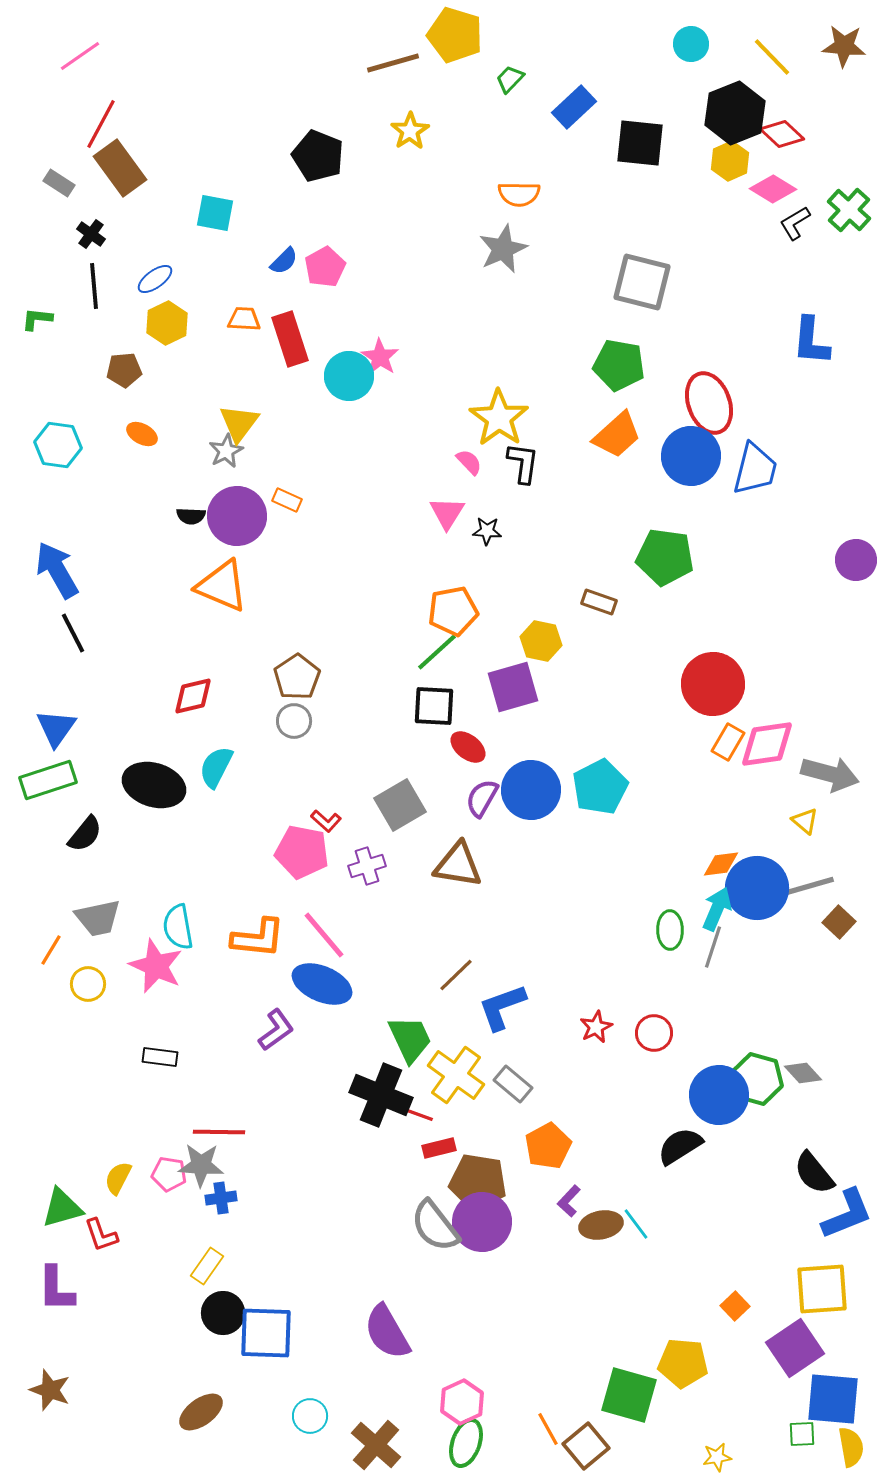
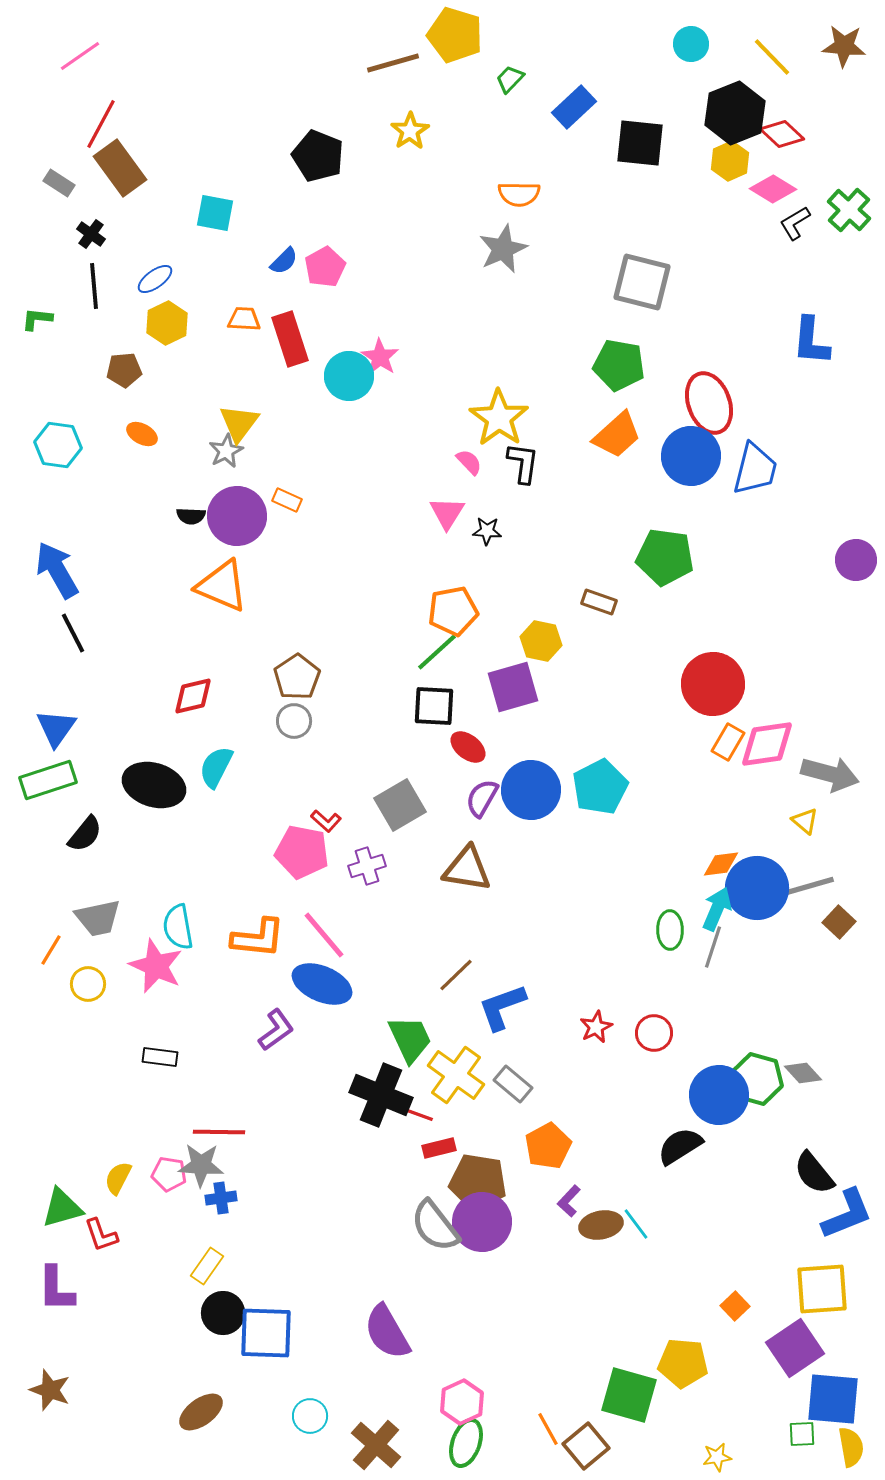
brown triangle at (458, 865): moved 9 px right, 4 px down
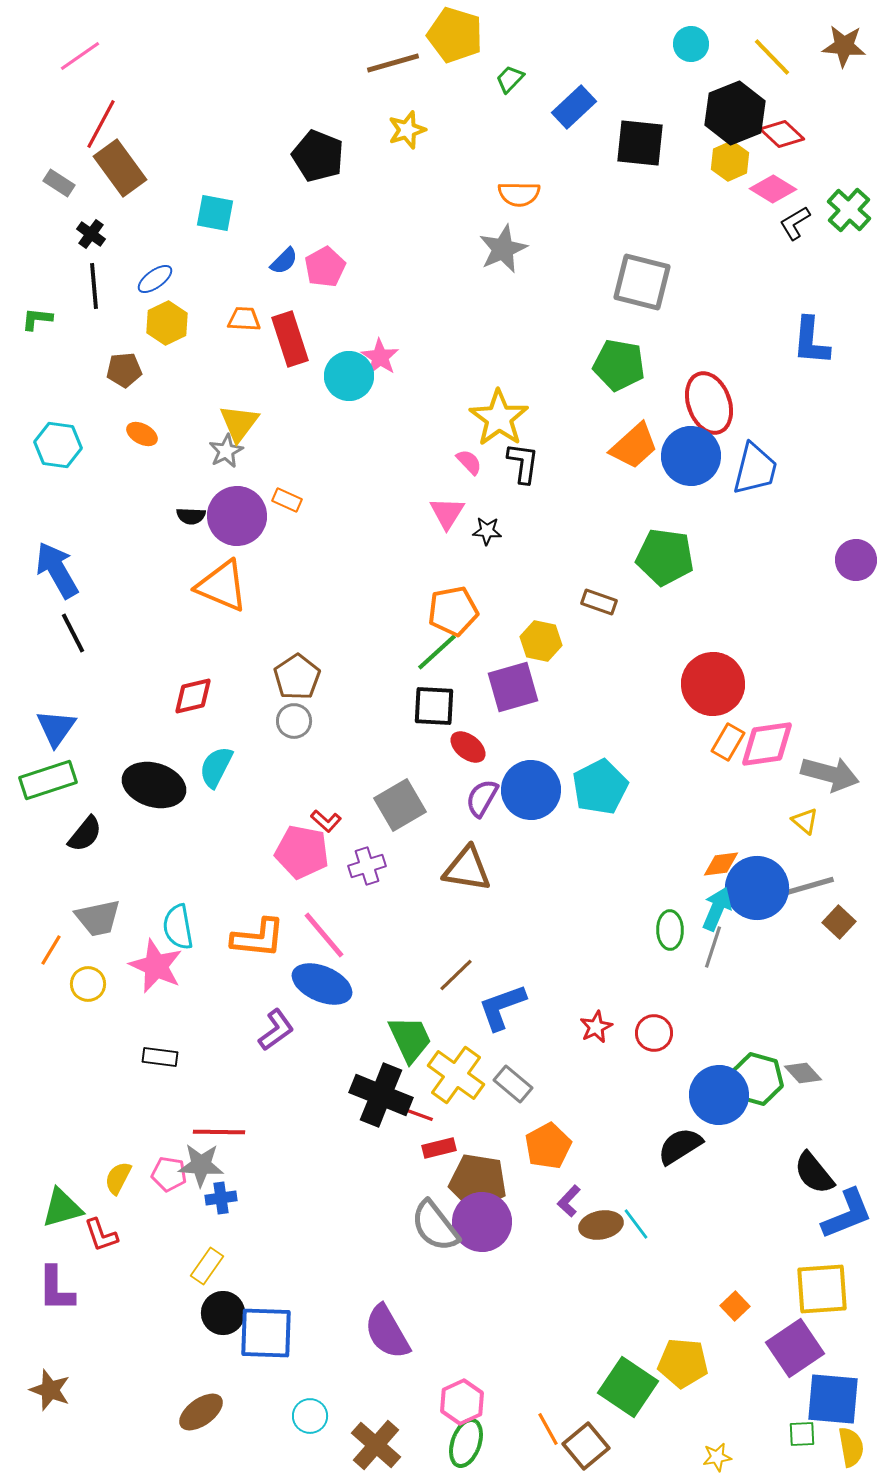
yellow star at (410, 131): moved 3 px left, 1 px up; rotated 15 degrees clockwise
orange trapezoid at (617, 435): moved 17 px right, 11 px down
green square at (629, 1395): moved 1 px left, 8 px up; rotated 18 degrees clockwise
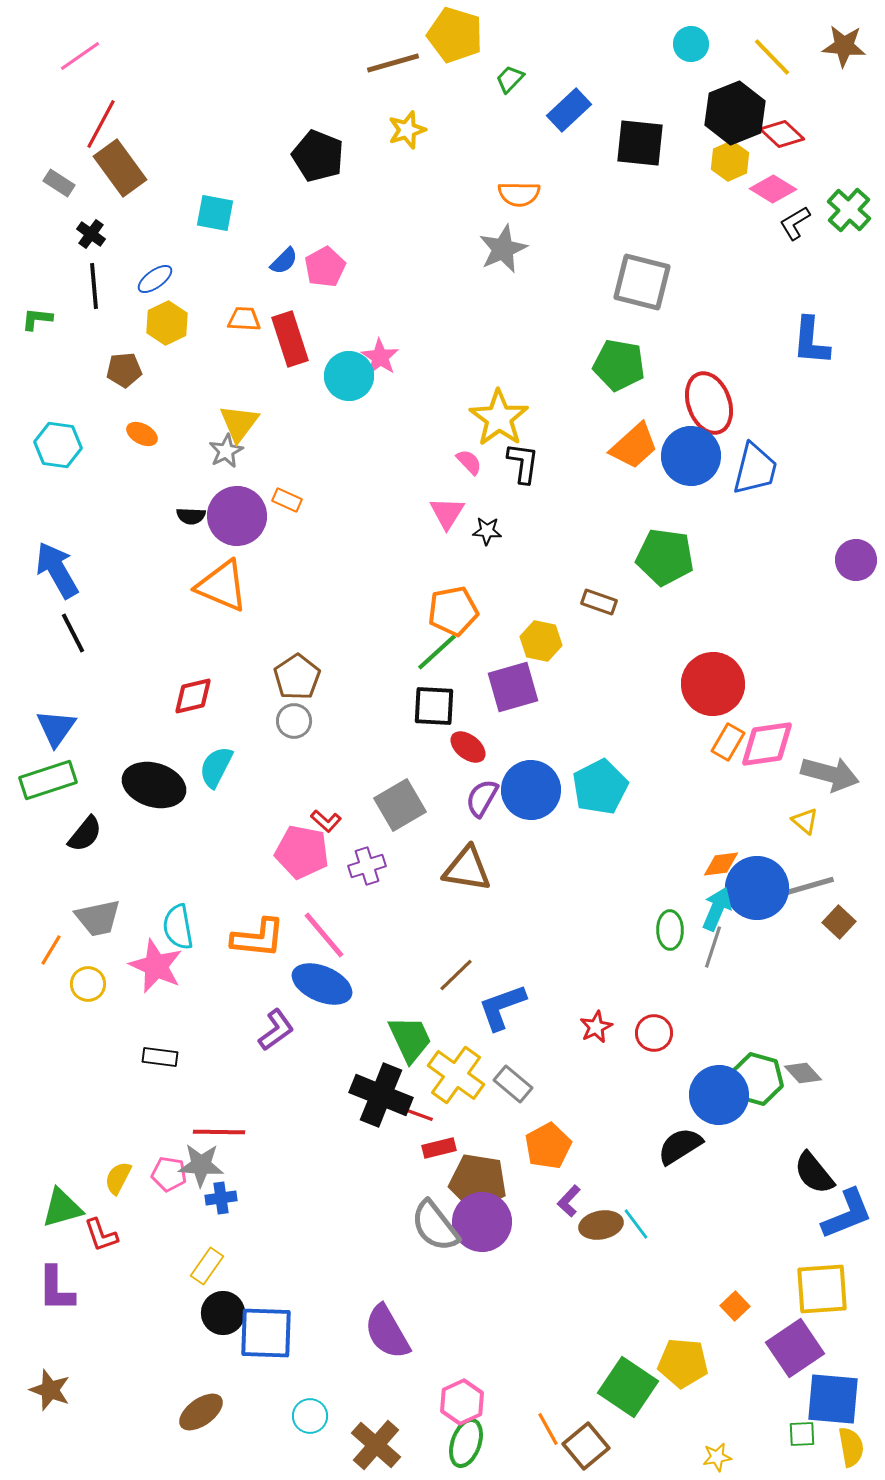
blue rectangle at (574, 107): moved 5 px left, 3 px down
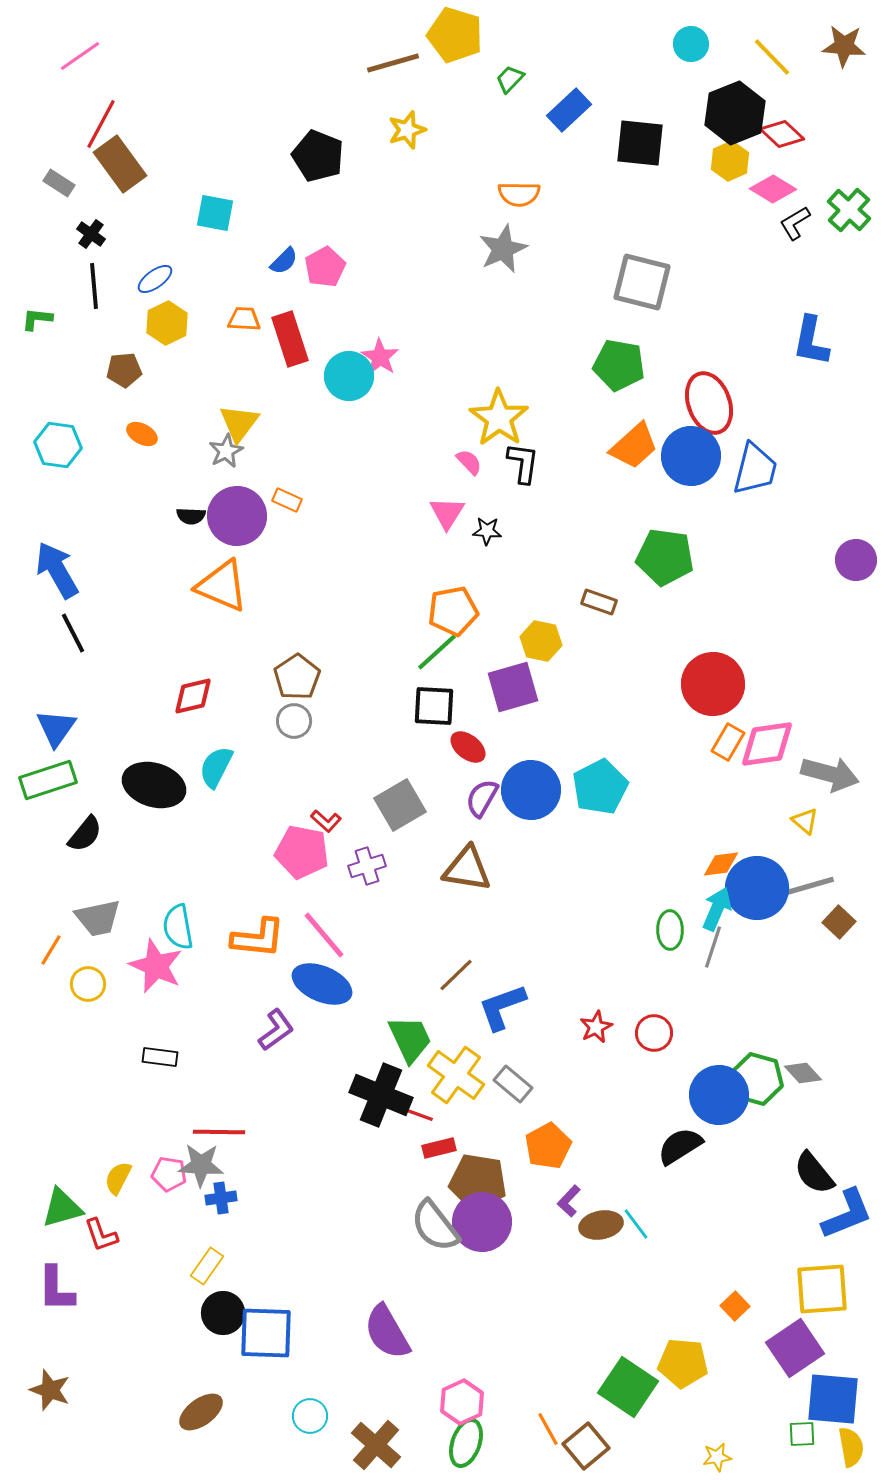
brown rectangle at (120, 168): moved 4 px up
blue L-shape at (811, 341): rotated 6 degrees clockwise
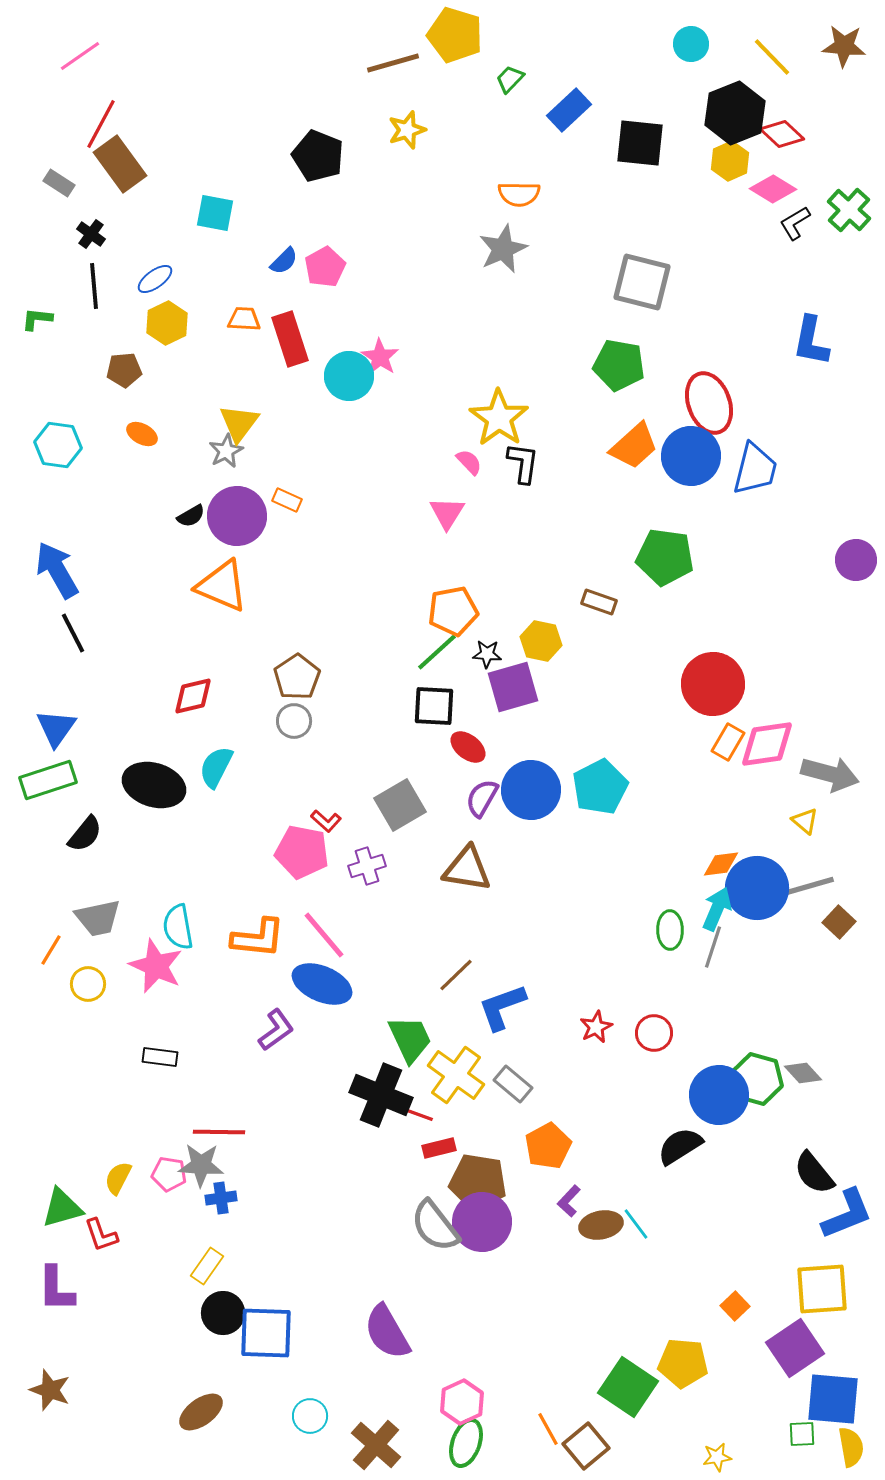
black semicircle at (191, 516): rotated 32 degrees counterclockwise
black star at (487, 531): moved 123 px down
